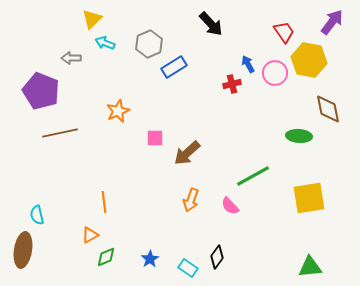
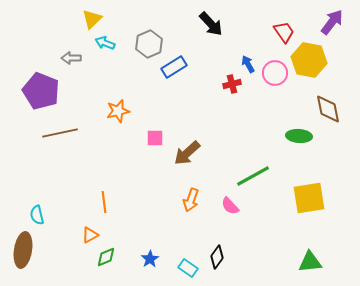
orange star: rotated 10 degrees clockwise
green triangle: moved 5 px up
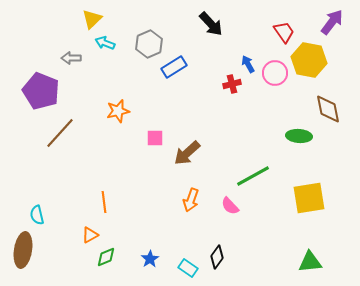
brown line: rotated 36 degrees counterclockwise
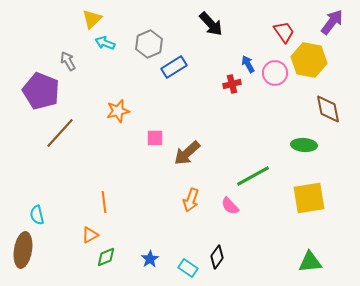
gray arrow: moved 3 px left, 3 px down; rotated 60 degrees clockwise
green ellipse: moved 5 px right, 9 px down
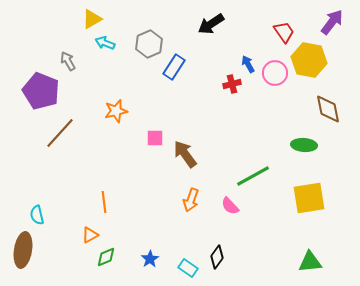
yellow triangle: rotated 15 degrees clockwise
black arrow: rotated 100 degrees clockwise
blue rectangle: rotated 25 degrees counterclockwise
orange star: moved 2 px left
brown arrow: moved 2 px left, 1 px down; rotated 96 degrees clockwise
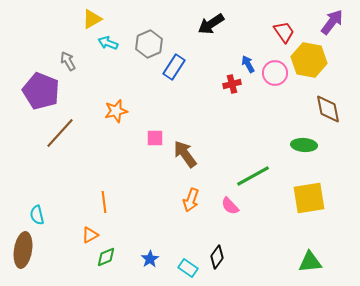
cyan arrow: moved 3 px right
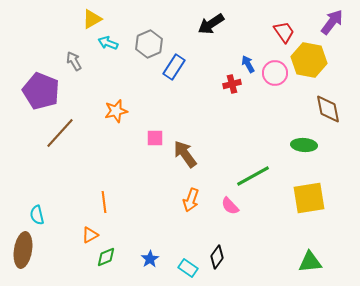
gray arrow: moved 6 px right
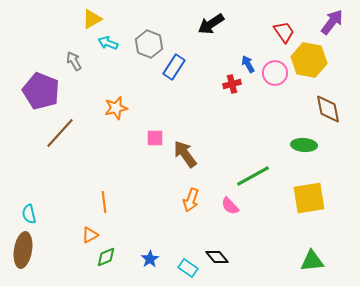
gray hexagon: rotated 16 degrees counterclockwise
orange star: moved 3 px up
cyan semicircle: moved 8 px left, 1 px up
black diamond: rotated 75 degrees counterclockwise
green triangle: moved 2 px right, 1 px up
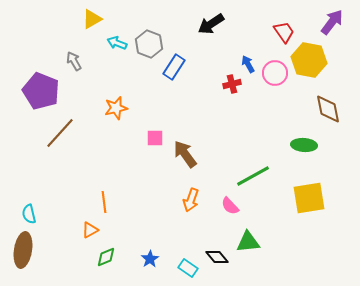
cyan arrow: moved 9 px right
orange triangle: moved 5 px up
green triangle: moved 64 px left, 19 px up
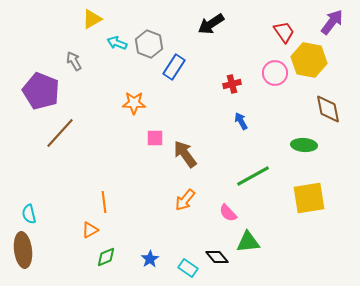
blue arrow: moved 7 px left, 57 px down
orange star: moved 18 px right, 5 px up; rotated 15 degrees clockwise
orange arrow: moved 6 px left; rotated 20 degrees clockwise
pink semicircle: moved 2 px left, 7 px down
brown ellipse: rotated 16 degrees counterclockwise
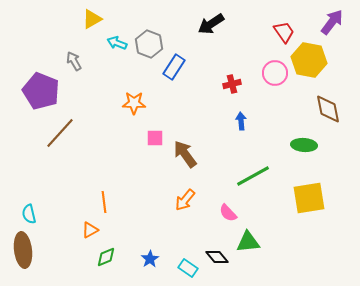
blue arrow: rotated 24 degrees clockwise
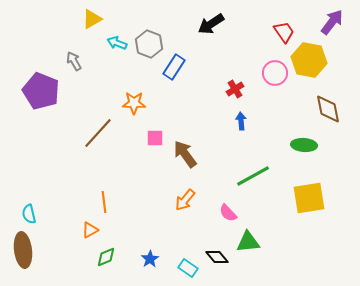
red cross: moved 3 px right, 5 px down; rotated 18 degrees counterclockwise
brown line: moved 38 px right
